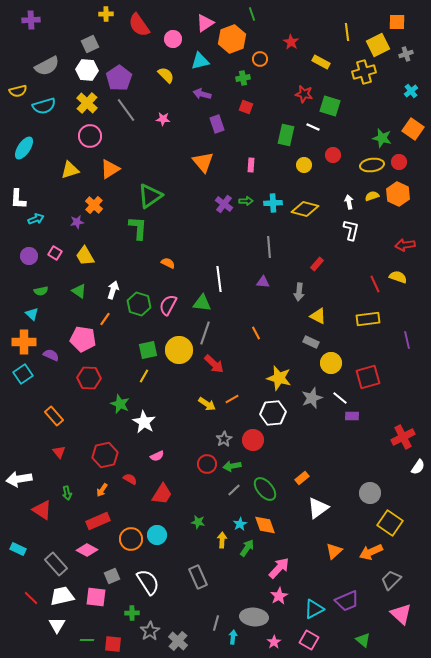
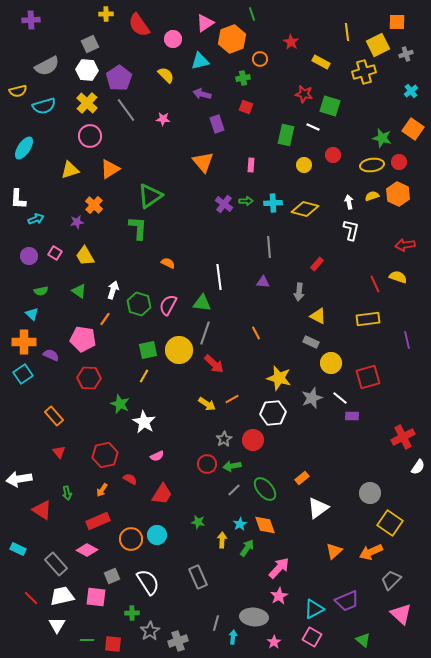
white line at (219, 279): moved 2 px up
pink square at (309, 640): moved 3 px right, 3 px up
gray cross at (178, 641): rotated 30 degrees clockwise
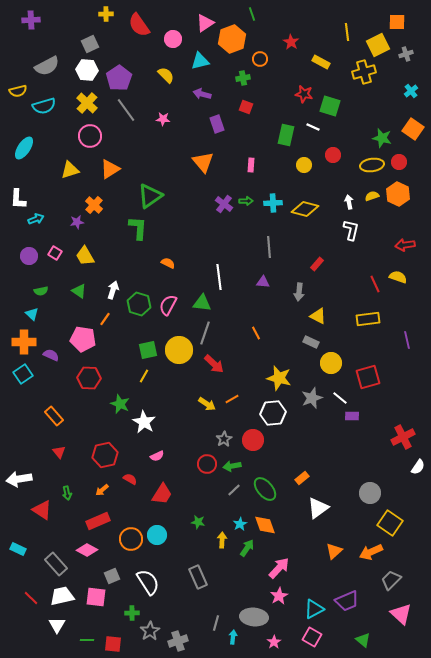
orange arrow at (102, 490): rotated 16 degrees clockwise
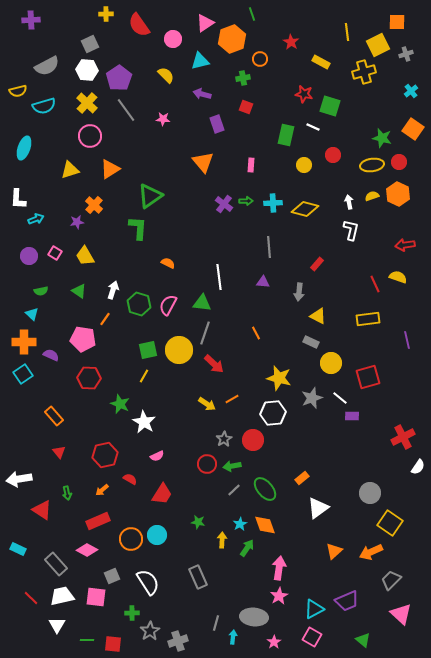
cyan ellipse at (24, 148): rotated 15 degrees counterclockwise
pink arrow at (279, 568): rotated 35 degrees counterclockwise
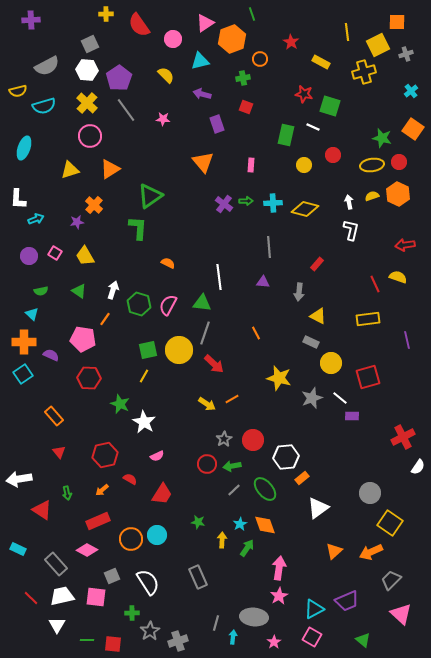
white hexagon at (273, 413): moved 13 px right, 44 px down
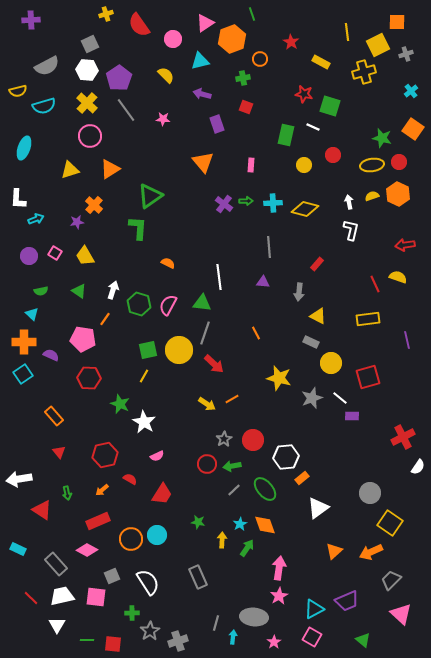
yellow cross at (106, 14): rotated 16 degrees counterclockwise
